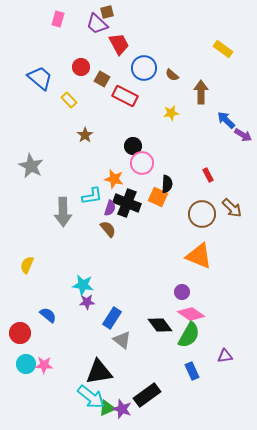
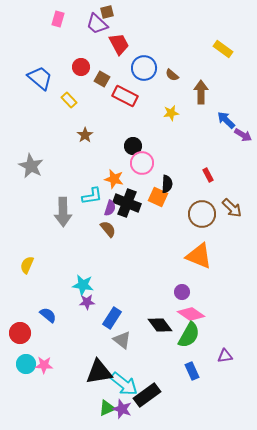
cyan arrow at (91, 397): moved 33 px right, 13 px up
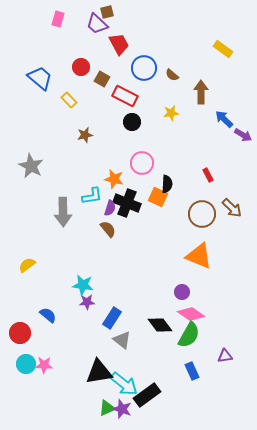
blue arrow at (226, 120): moved 2 px left, 1 px up
brown star at (85, 135): rotated 21 degrees clockwise
black circle at (133, 146): moved 1 px left, 24 px up
yellow semicircle at (27, 265): rotated 30 degrees clockwise
